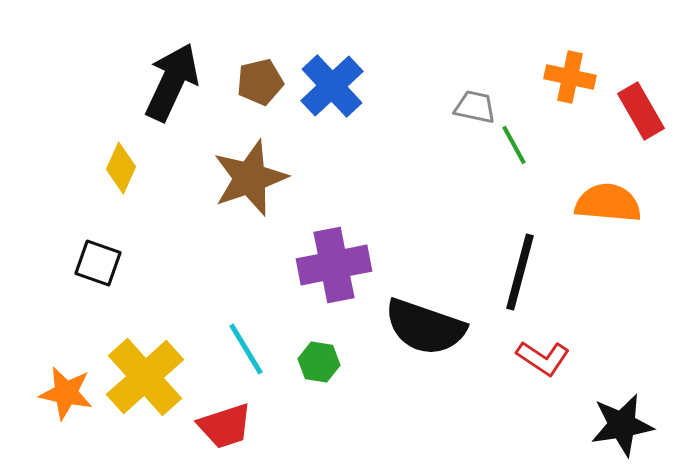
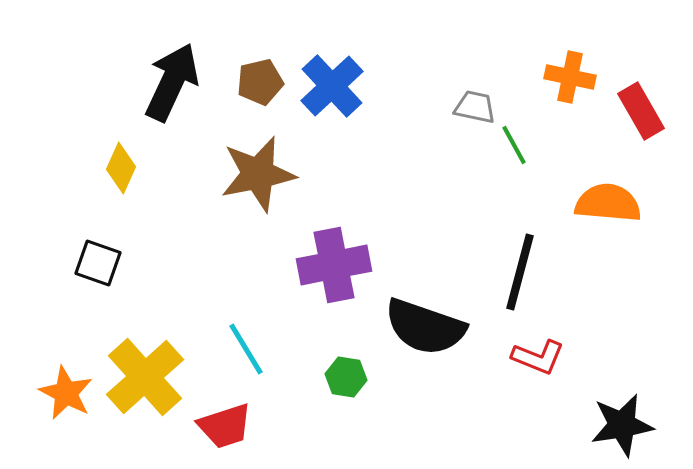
brown star: moved 8 px right, 4 px up; rotated 8 degrees clockwise
red L-shape: moved 5 px left, 1 px up; rotated 12 degrees counterclockwise
green hexagon: moved 27 px right, 15 px down
orange star: rotated 16 degrees clockwise
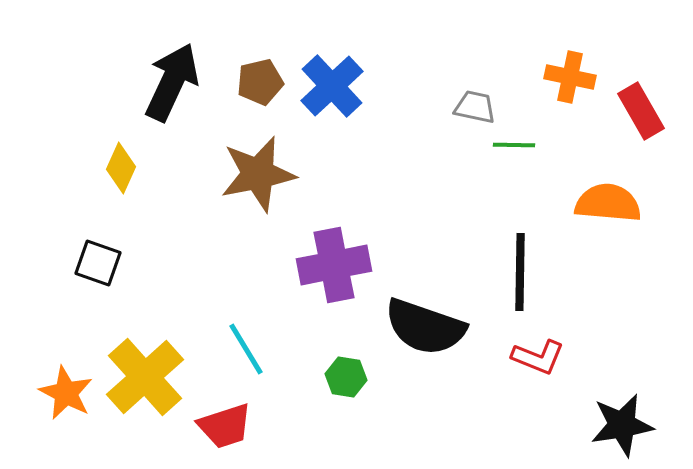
green line: rotated 60 degrees counterclockwise
black line: rotated 14 degrees counterclockwise
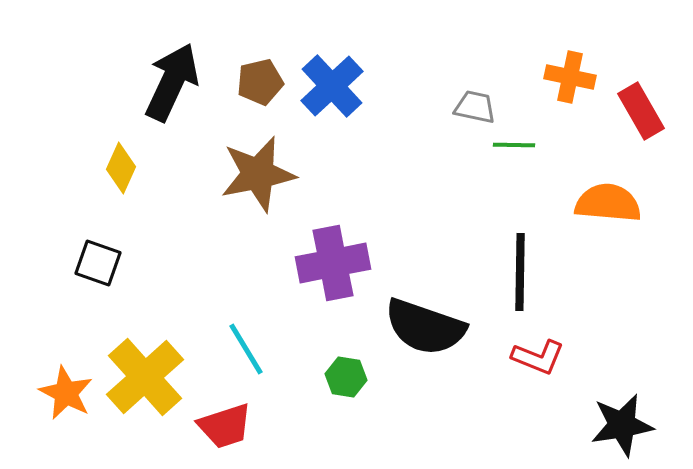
purple cross: moved 1 px left, 2 px up
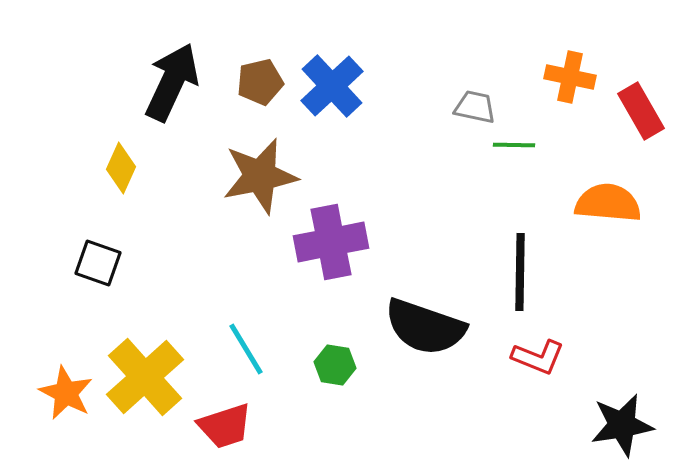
brown star: moved 2 px right, 2 px down
purple cross: moved 2 px left, 21 px up
green hexagon: moved 11 px left, 12 px up
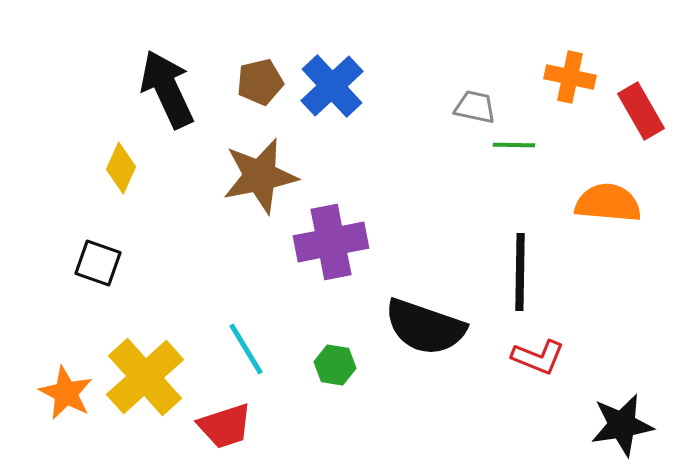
black arrow: moved 5 px left, 7 px down; rotated 50 degrees counterclockwise
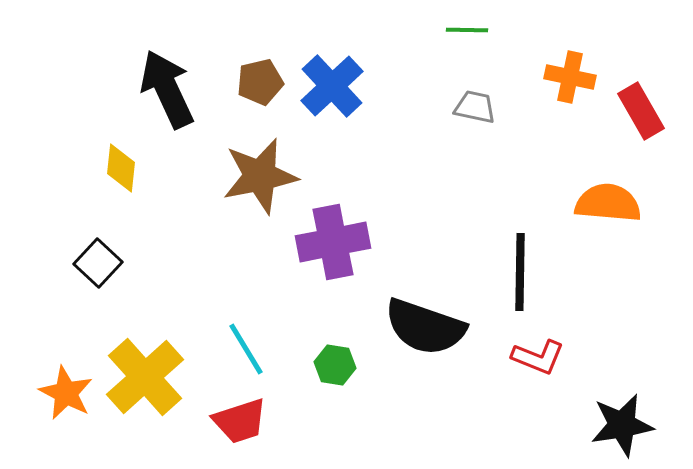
green line: moved 47 px left, 115 px up
yellow diamond: rotated 18 degrees counterclockwise
purple cross: moved 2 px right
black square: rotated 24 degrees clockwise
red trapezoid: moved 15 px right, 5 px up
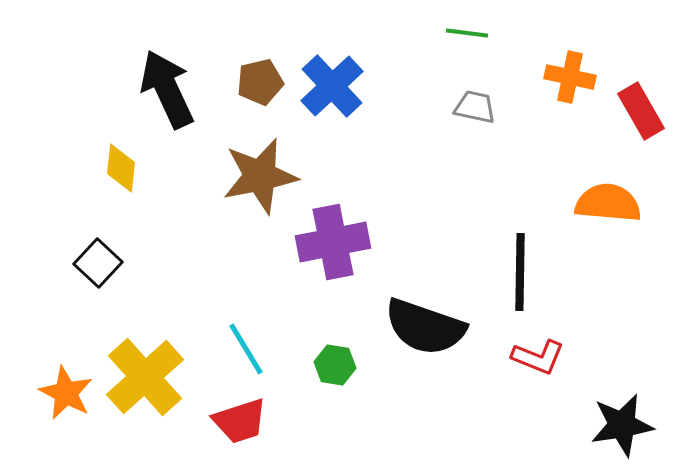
green line: moved 3 px down; rotated 6 degrees clockwise
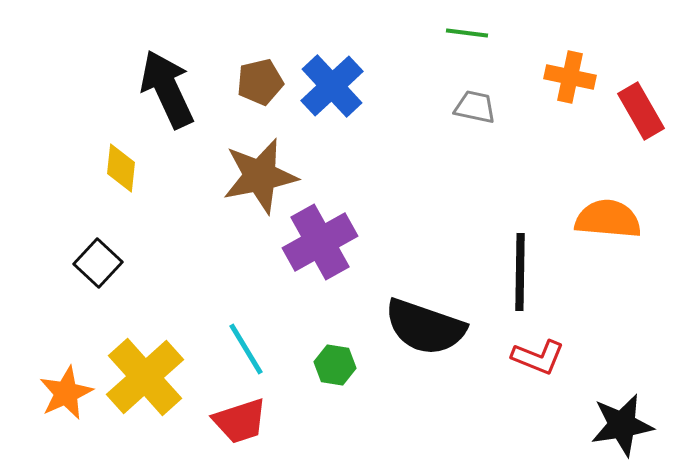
orange semicircle: moved 16 px down
purple cross: moved 13 px left; rotated 18 degrees counterclockwise
orange star: rotated 20 degrees clockwise
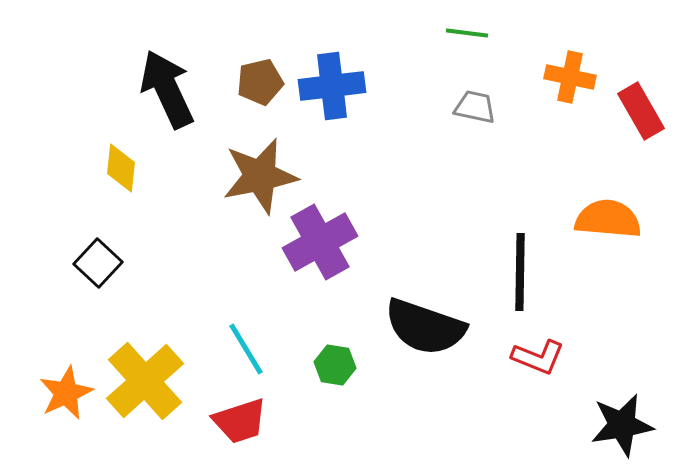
blue cross: rotated 36 degrees clockwise
yellow cross: moved 4 px down
